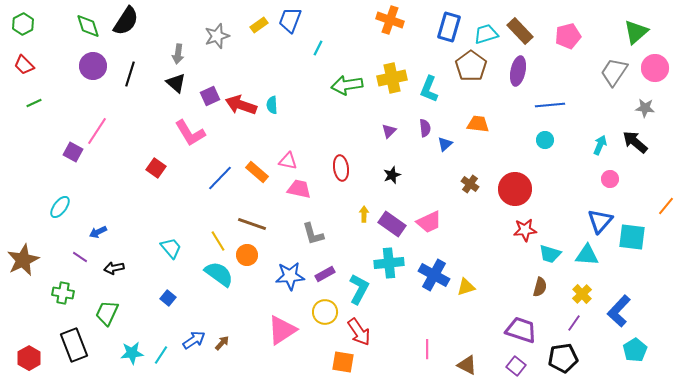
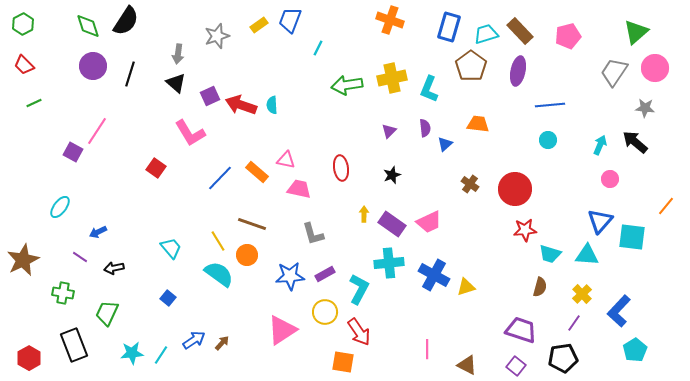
cyan circle at (545, 140): moved 3 px right
pink triangle at (288, 161): moved 2 px left, 1 px up
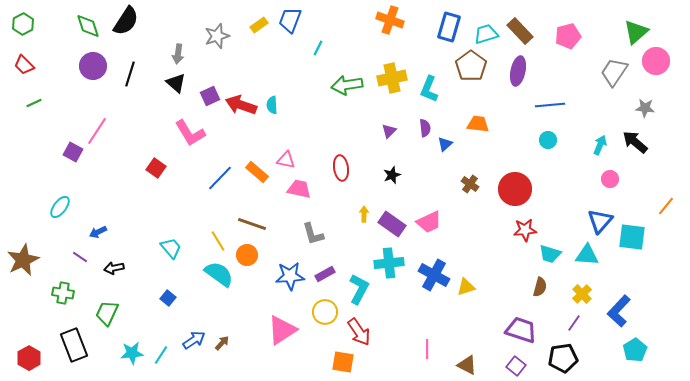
pink circle at (655, 68): moved 1 px right, 7 px up
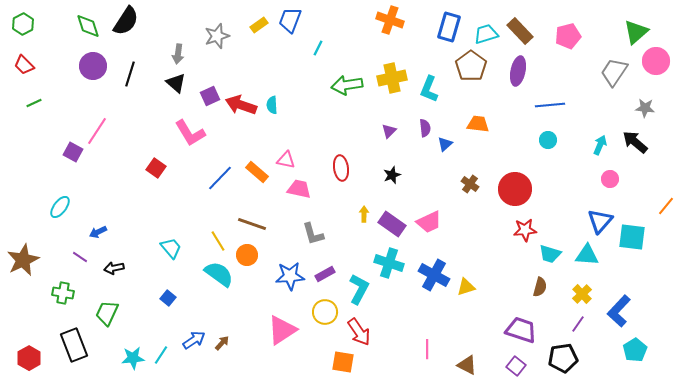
cyan cross at (389, 263): rotated 24 degrees clockwise
purple line at (574, 323): moved 4 px right, 1 px down
cyan star at (132, 353): moved 1 px right, 5 px down
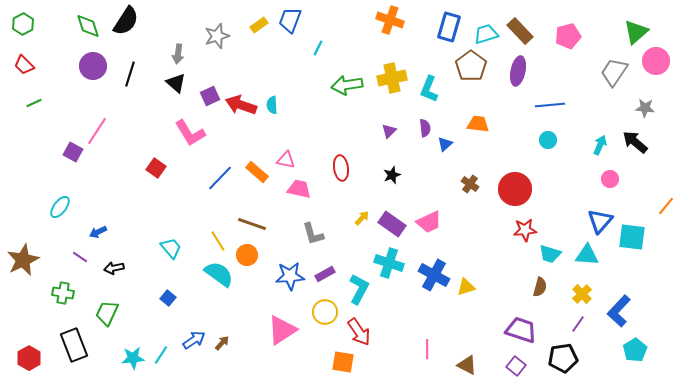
yellow arrow at (364, 214): moved 2 px left, 4 px down; rotated 42 degrees clockwise
